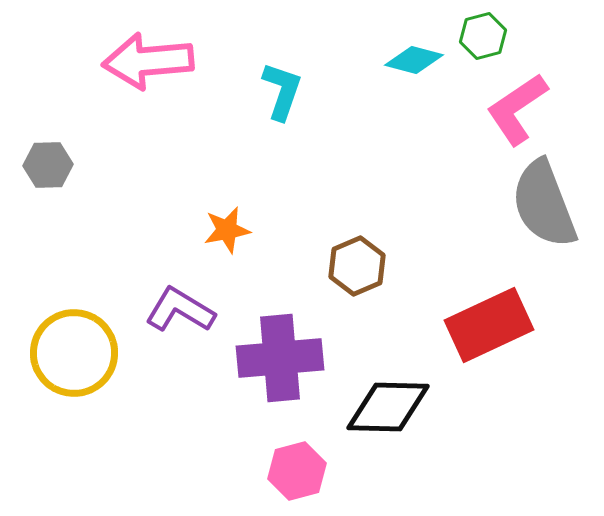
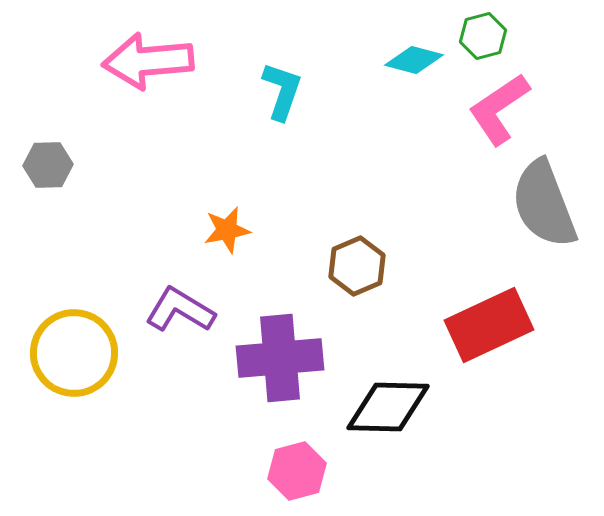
pink L-shape: moved 18 px left
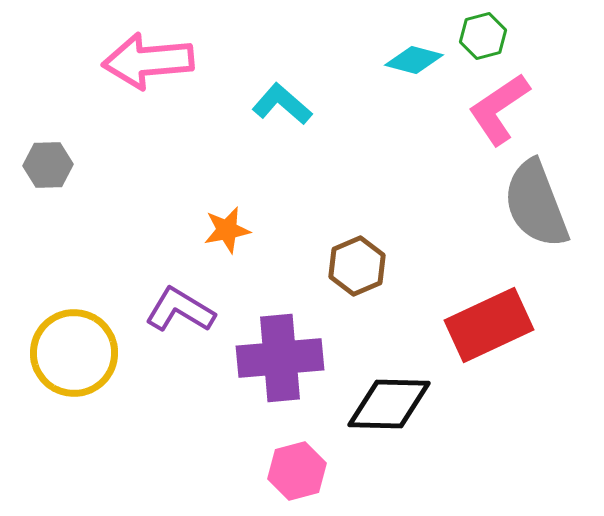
cyan L-shape: moved 13 px down; rotated 68 degrees counterclockwise
gray semicircle: moved 8 px left
black diamond: moved 1 px right, 3 px up
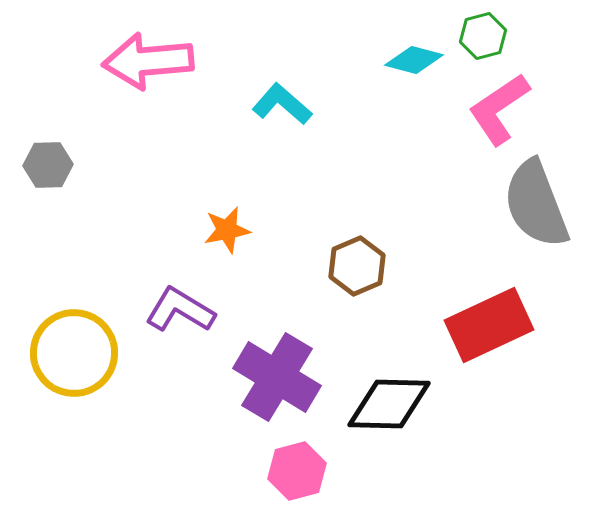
purple cross: moved 3 px left, 19 px down; rotated 36 degrees clockwise
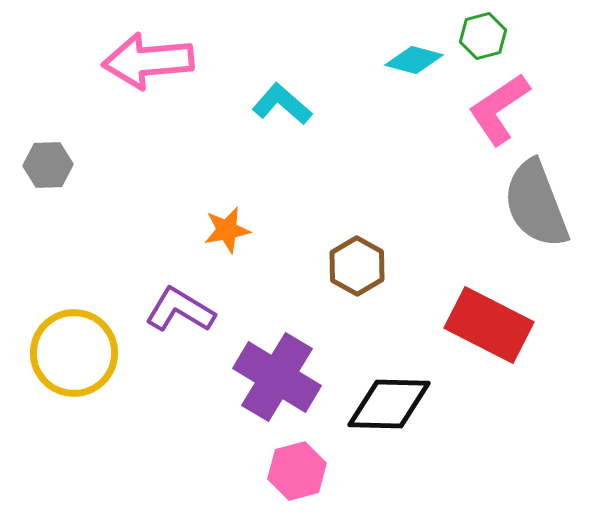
brown hexagon: rotated 8 degrees counterclockwise
red rectangle: rotated 52 degrees clockwise
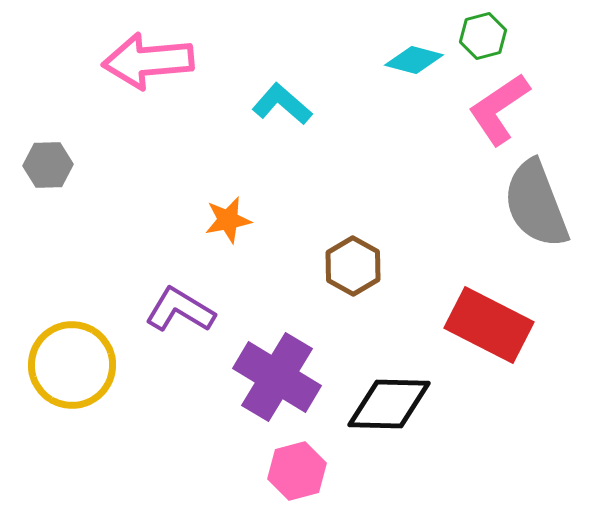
orange star: moved 1 px right, 10 px up
brown hexagon: moved 4 px left
yellow circle: moved 2 px left, 12 px down
